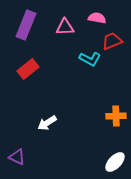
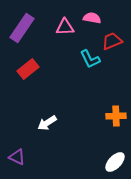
pink semicircle: moved 5 px left
purple rectangle: moved 4 px left, 3 px down; rotated 12 degrees clockwise
cyan L-shape: rotated 35 degrees clockwise
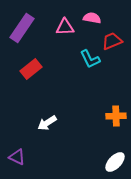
red rectangle: moved 3 px right
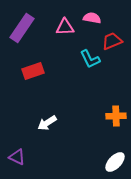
red rectangle: moved 2 px right, 2 px down; rotated 20 degrees clockwise
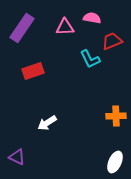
white ellipse: rotated 20 degrees counterclockwise
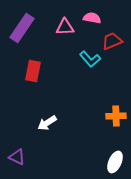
cyan L-shape: rotated 15 degrees counterclockwise
red rectangle: rotated 60 degrees counterclockwise
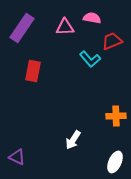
white arrow: moved 26 px right, 17 px down; rotated 24 degrees counterclockwise
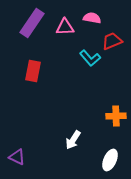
purple rectangle: moved 10 px right, 5 px up
cyan L-shape: moved 1 px up
white ellipse: moved 5 px left, 2 px up
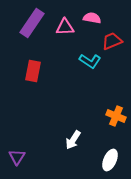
cyan L-shape: moved 3 px down; rotated 15 degrees counterclockwise
orange cross: rotated 24 degrees clockwise
purple triangle: rotated 36 degrees clockwise
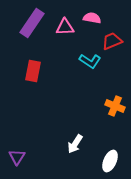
orange cross: moved 1 px left, 10 px up
white arrow: moved 2 px right, 4 px down
white ellipse: moved 1 px down
